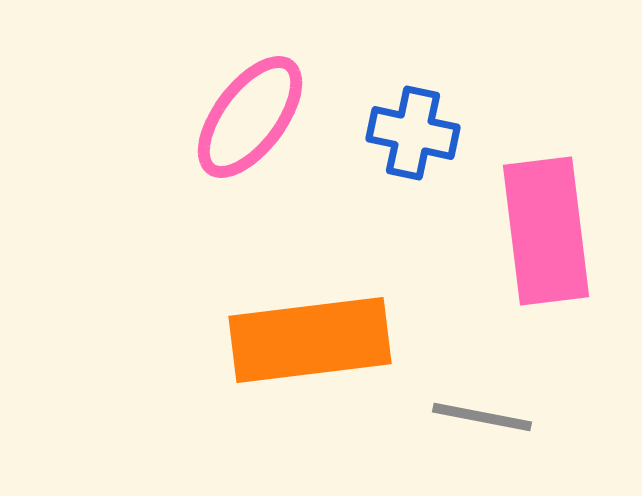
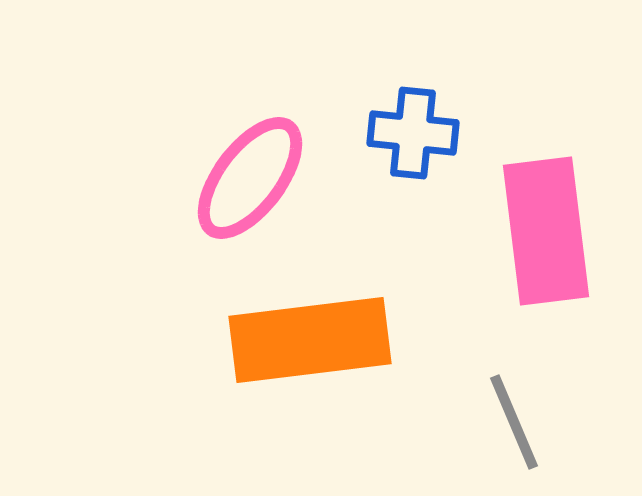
pink ellipse: moved 61 px down
blue cross: rotated 6 degrees counterclockwise
gray line: moved 32 px right, 5 px down; rotated 56 degrees clockwise
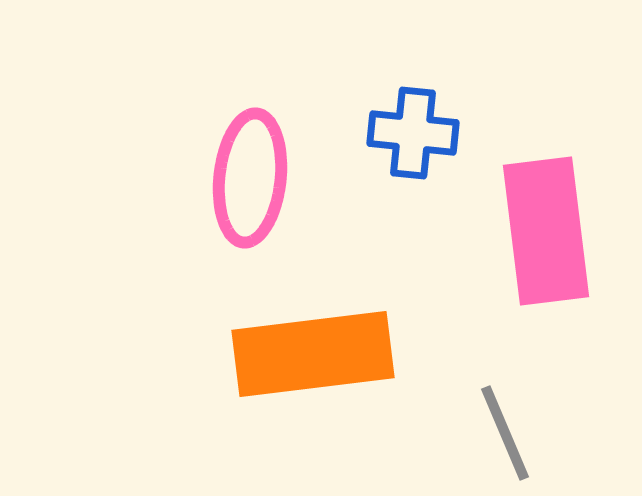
pink ellipse: rotated 31 degrees counterclockwise
orange rectangle: moved 3 px right, 14 px down
gray line: moved 9 px left, 11 px down
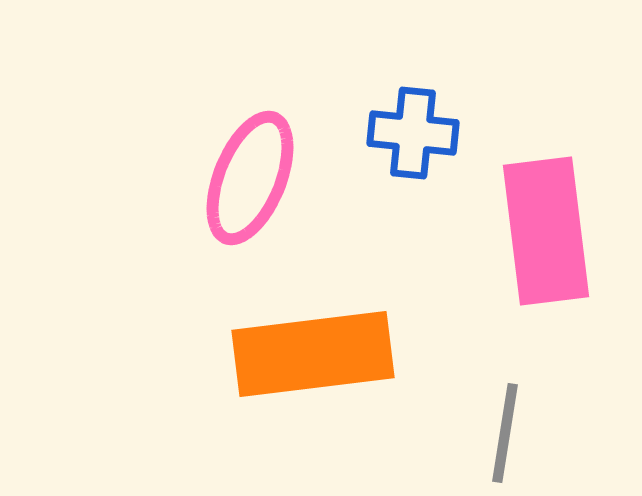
pink ellipse: rotated 16 degrees clockwise
gray line: rotated 32 degrees clockwise
